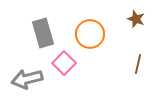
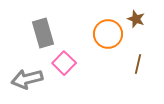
orange circle: moved 18 px right
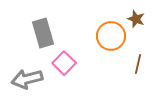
orange circle: moved 3 px right, 2 px down
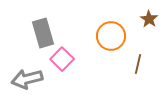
brown star: moved 13 px right; rotated 12 degrees clockwise
pink square: moved 2 px left, 4 px up
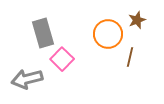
brown star: moved 12 px left, 1 px down; rotated 18 degrees clockwise
orange circle: moved 3 px left, 2 px up
brown line: moved 8 px left, 7 px up
